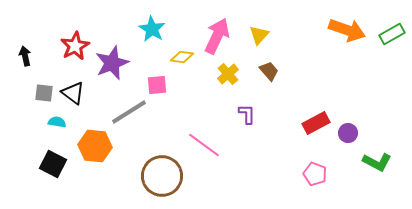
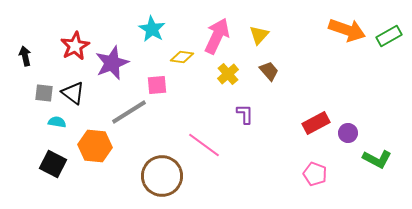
green rectangle: moved 3 px left, 2 px down
purple L-shape: moved 2 px left
green L-shape: moved 3 px up
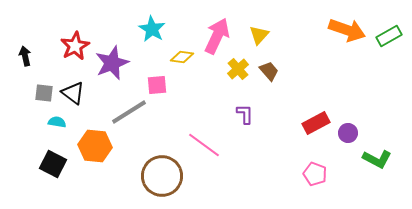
yellow cross: moved 10 px right, 5 px up
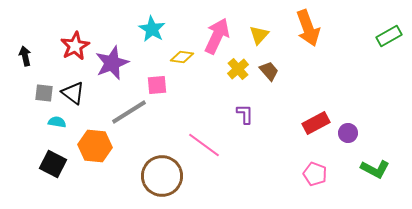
orange arrow: moved 39 px left, 2 px up; rotated 51 degrees clockwise
green L-shape: moved 2 px left, 10 px down
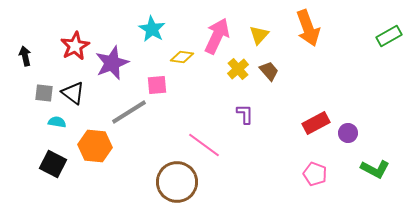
brown circle: moved 15 px right, 6 px down
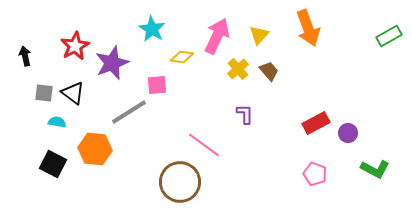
orange hexagon: moved 3 px down
brown circle: moved 3 px right
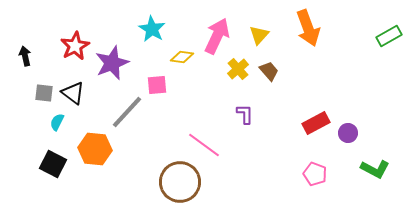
gray line: moved 2 px left; rotated 15 degrees counterclockwise
cyan semicircle: rotated 72 degrees counterclockwise
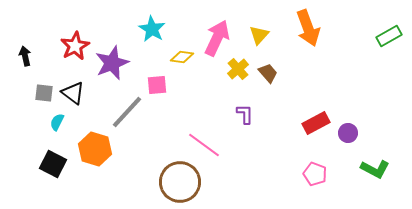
pink arrow: moved 2 px down
brown trapezoid: moved 1 px left, 2 px down
orange hexagon: rotated 12 degrees clockwise
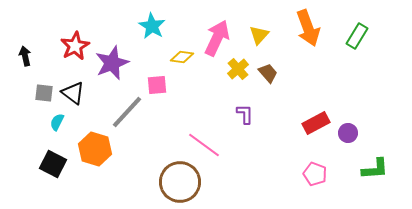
cyan star: moved 3 px up
green rectangle: moved 32 px left; rotated 30 degrees counterclockwise
green L-shape: rotated 32 degrees counterclockwise
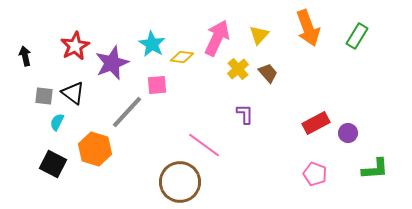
cyan star: moved 18 px down
gray square: moved 3 px down
